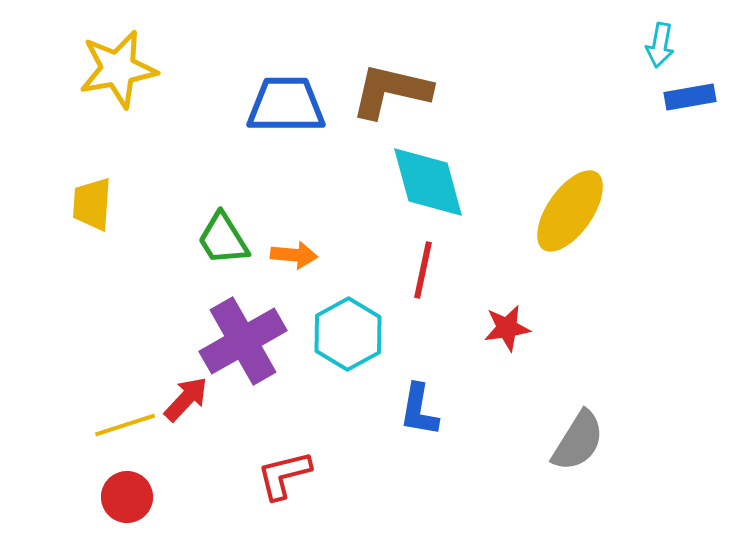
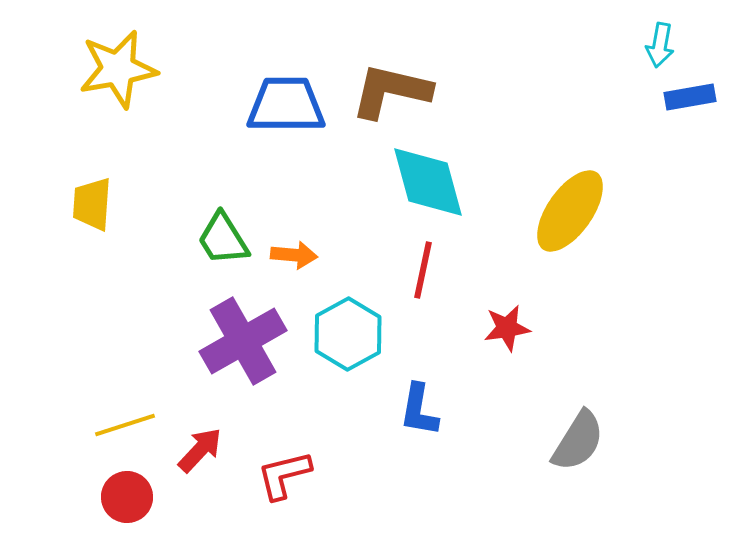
red arrow: moved 14 px right, 51 px down
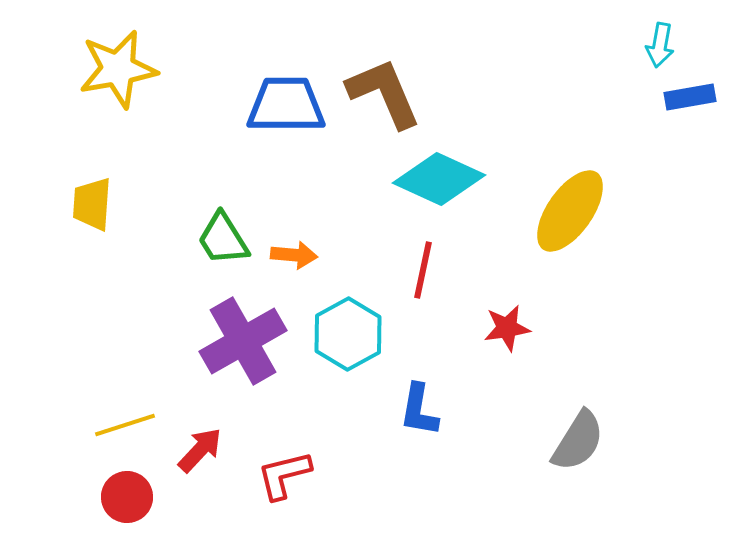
brown L-shape: moved 7 px left, 2 px down; rotated 54 degrees clockwise
cyan diamond: moved 11 px right, 3 px up; rotated 50 degrees counterclockwise
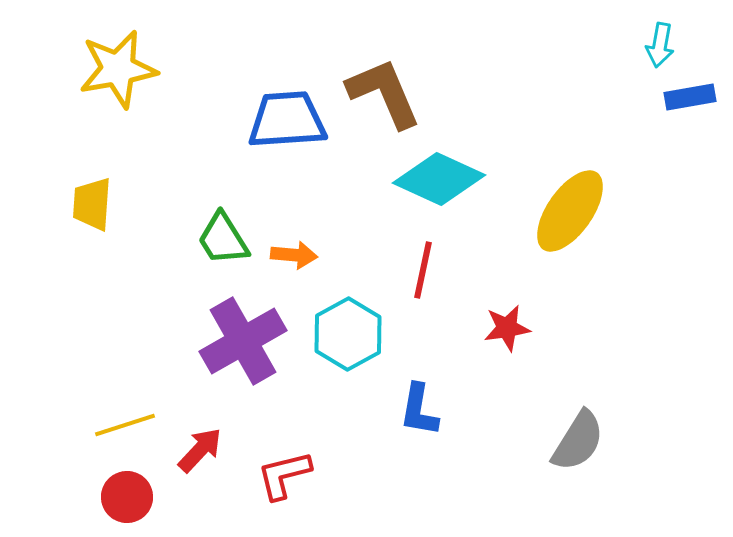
blue trapezoid: moved 1 px right, 15 px down; rotated 4 degrees counterclockwise
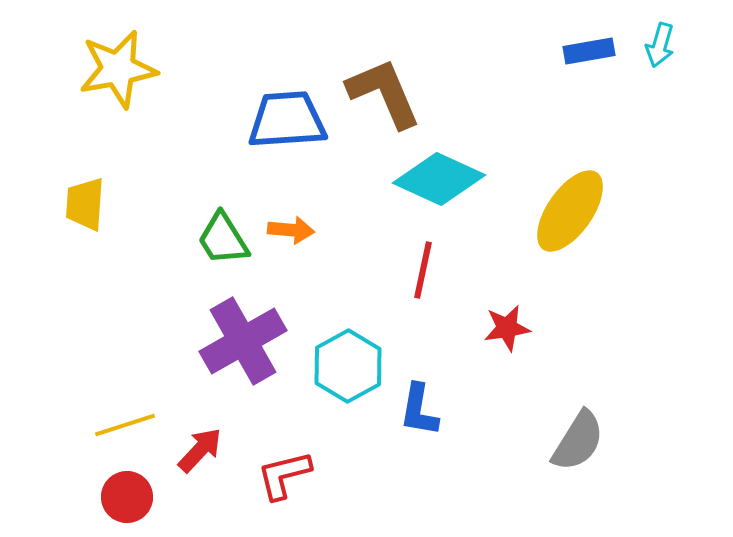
cyan arrow: rotated 6 degrees clockwise
blue rectangle: moved 101 px left, 46 px up
yellow trapezoid: moved 7 px left
orange arrow: moved 3 px left, 25 px up
cyan hexagon: moved 32 px down
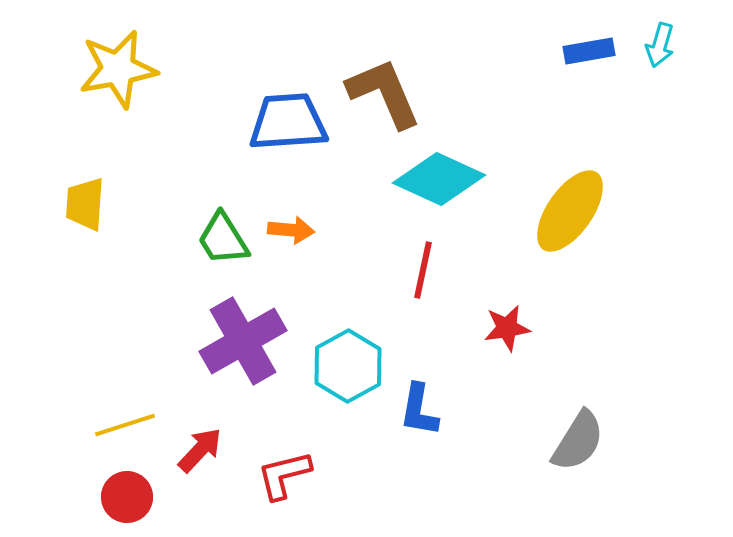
blue trapezoid: moved 1 px right, 2 px down
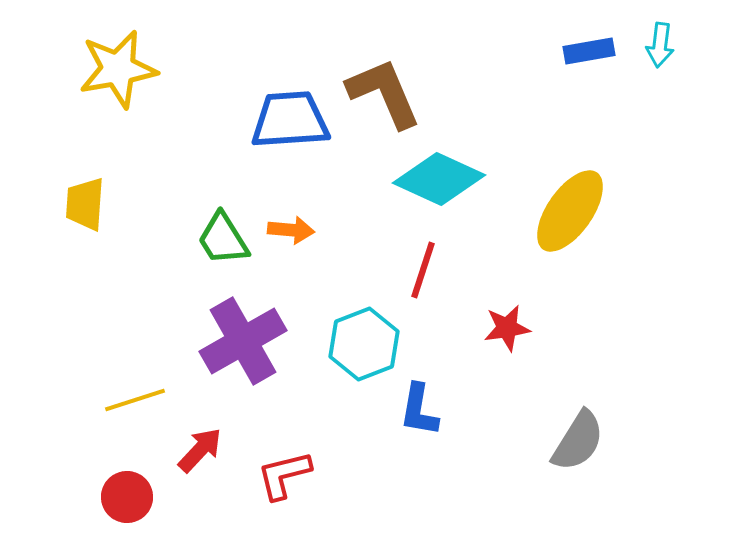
cyan arrow: rotated 9 degrees counterclockwise
blue trapezoid: moved 2 px right, 2 px up
red line: rotated 6 degrees clockwise
cyan hexagon: moved 16 px right, 22 px up; rotated 8 degrees clockwise
yellow line: moved 10 px right, 25 px up
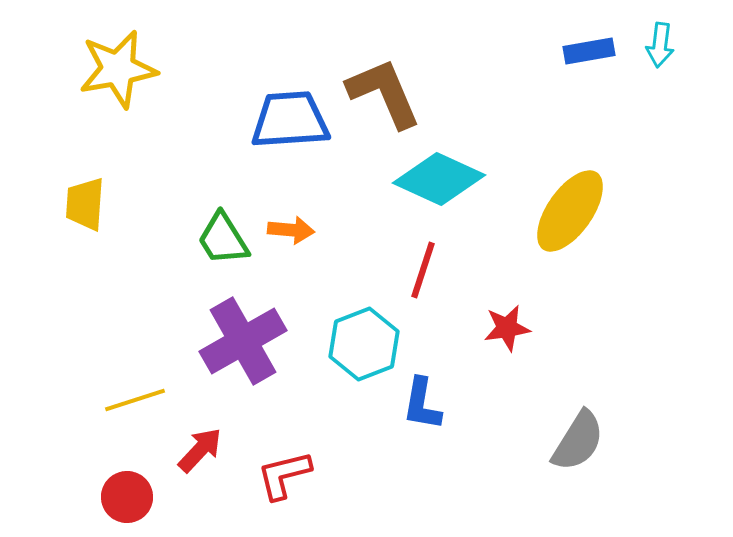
blue L-shape: moved 3 px right, 6 px up
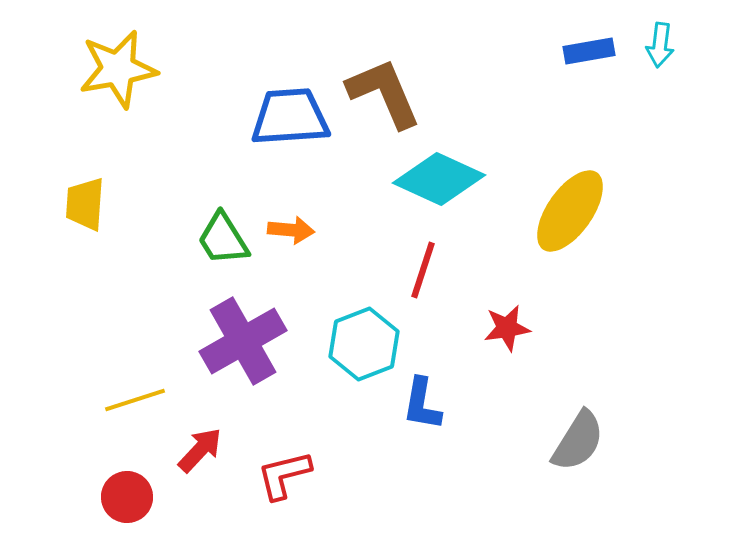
blue trapezoid: moved 3 px up
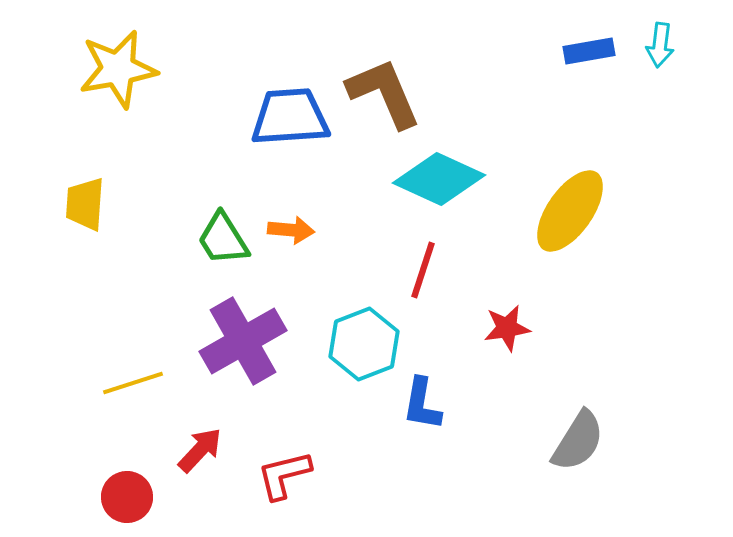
yellow line: moved 2 px left, 17 px up
